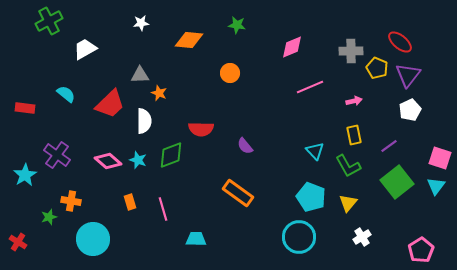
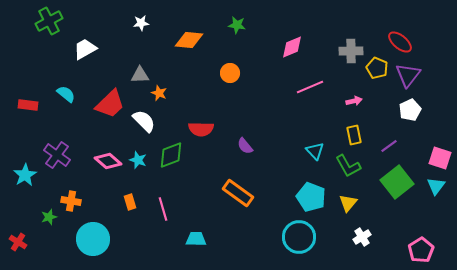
red rectangle at (25, 108): moved 3 px right, 3 px up
white semicircle at (144, 121): rotated 45 degrees counterclockwise
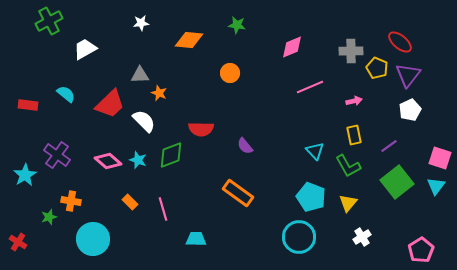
orange rectangle at (130, 202): rotated 28 degrees counterclockwise
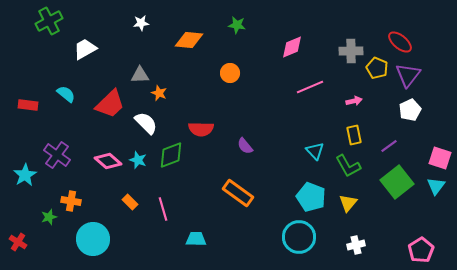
white semicircle at (144, 121): moved 2 px right, 2 px down
white cross at (362, 237): moved 6 px left, 8 px down; rotated 18 degrees clockwise
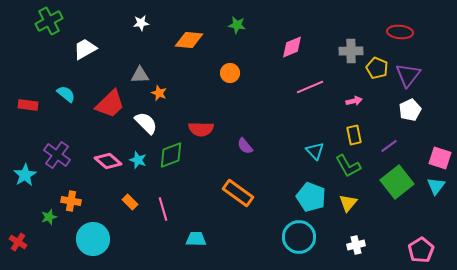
red ellipse at (400, 42): moved 10 px up; rotated 35 degrees counterclockwise
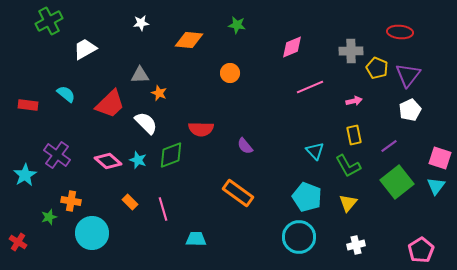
cyan pentagon at (311, 197): moved 4 px left
cyan circle at (93, 239): moved 1 px left, 6 px up
